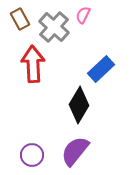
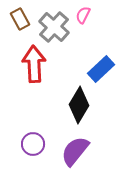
red arrow: moved 1 px right
purple circle: moved 1 px right, 11 px up
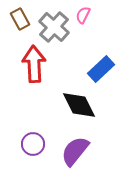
black diamond: rotated 57 degrees counterclockwise
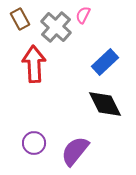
gray cross: moved 2 px right
blue rectangle: moved 4 px right, 7 px up
black diamond: moved 26 px right, 1 px up
purple circle: moved 1 px right, 1 px up
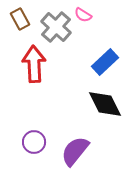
pink semicircle: rotated 84 degrees counterclockwise
purple circle: moved 1 px up
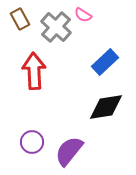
red arrow: moved 7 px down
black diamond: moved 1 px right, 3 px down; rotated 72 degrees counterclockwise
purple circle: moved 2 px left
purple semicircle: moved 6 px left
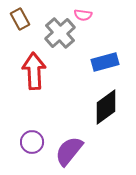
pink semicircle: rotated 24 degrees counterclockwise
gray cross: moved 4 px right, 6 px down; rotated 8 degrees clockwise
blue rectangle: rotated 28 degrees clockwise
black diamond: rotated 27 degrees counterclockwise
